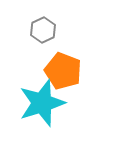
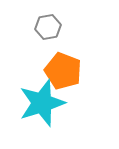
gray hexagon: moved 5 px right, 3 px up; rotated 15 degrees clockwise
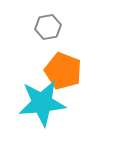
cyan star: rotated 12 degrees clockwise
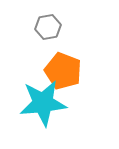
cyan star: moved 1 px right
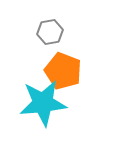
gray hexagon: moved 2 px right, 5 px down
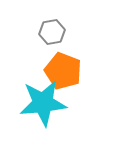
gray hexagon: moved 2 px right
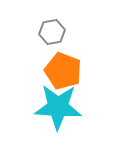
cyan star: moved 15 px right, 4 px down; rotated 9 degrees clockwise
